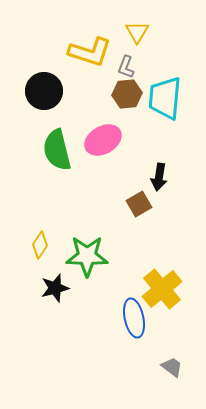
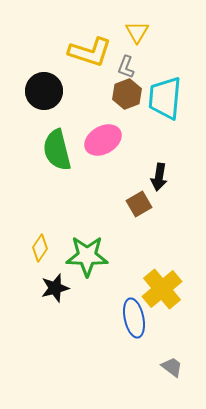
brown hexagon: rotated 16 degrees counterclockwise
yellow diamond: moved 3 px down
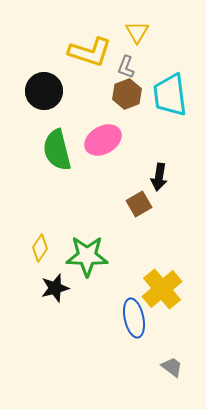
cyan trapezoid: moved 5 px right, 3 px up; rotated 12 degrees counterclockwise
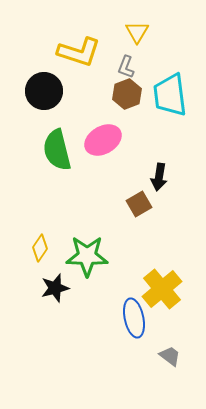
yellow L-shape: moved 11 px left
gray trapezoid: moved 2 px left, 11 px up
